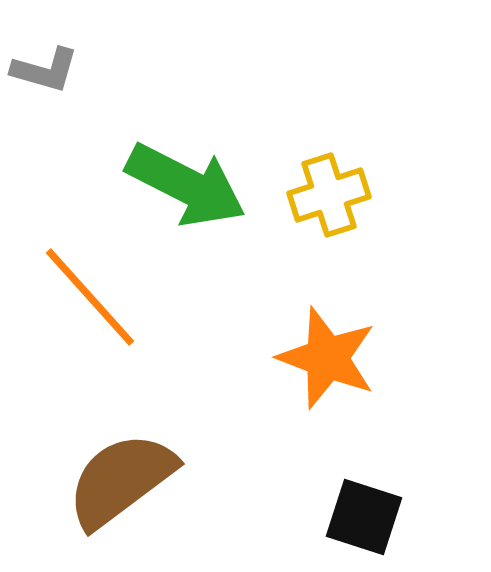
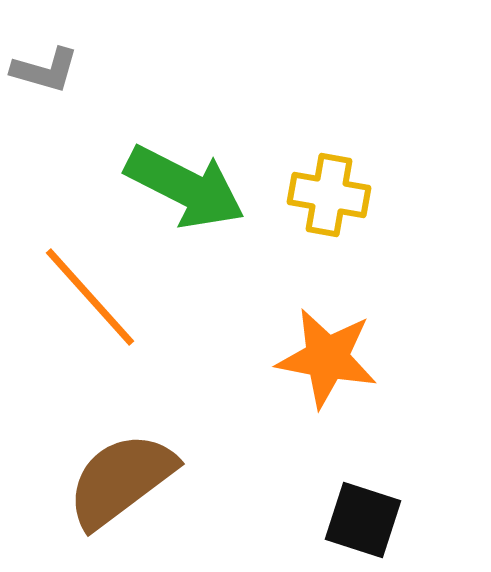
green arrow: moved 1 px left, 2 px down
yellow cross: rotated 28 degrees clockwise
orange star: rotated 10 degrees counterclockwise
black square: moved 1 px left, 3 px down
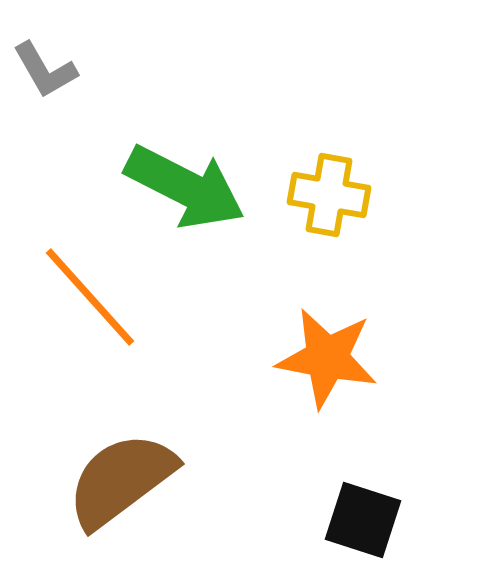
gray L-shape: rotated 44 degrees clockwise
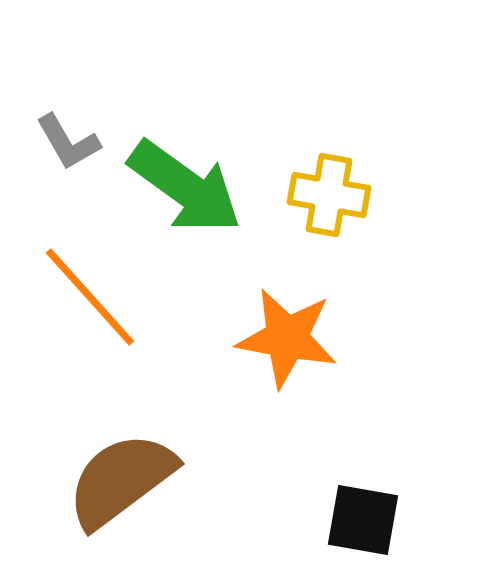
gray L-shape: moved 23 px right, 72 px down
green arrow: rotated 9 degrees clockwise
orange star: moved 40 px left, 20 px up
black square: rotated 8 degrees counterclockwise
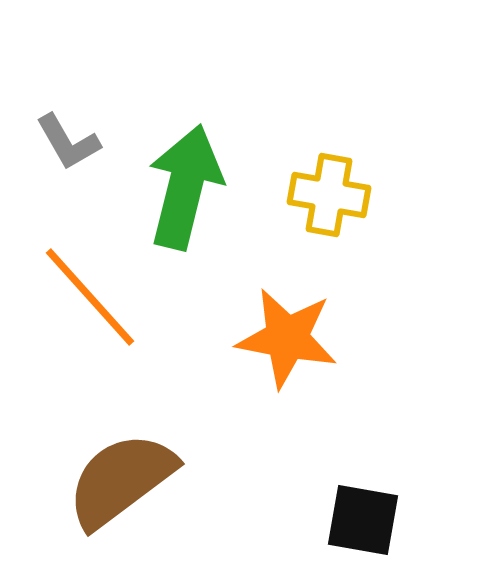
green arrow: rotated 112 degrees counterclockwise
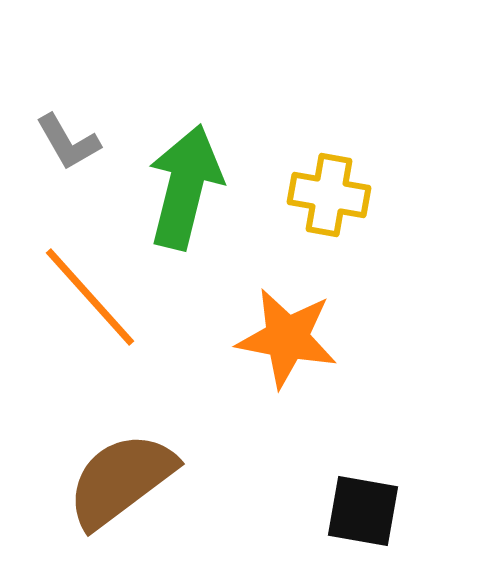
black square: moved 9 px up
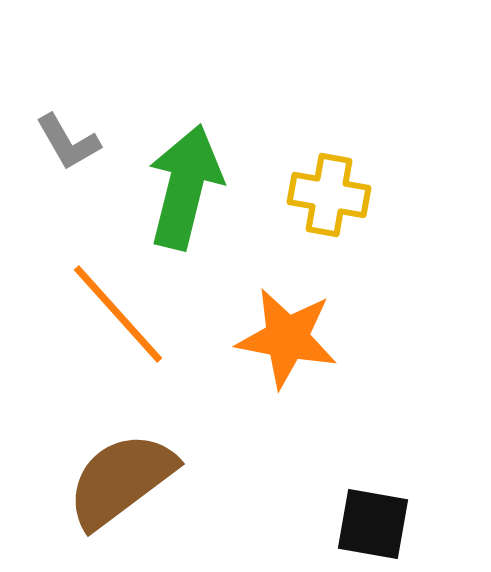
orange line: moved 28 px right, 17 px down
black square: moved 10 px right, 13 px down
